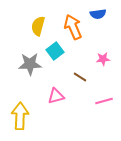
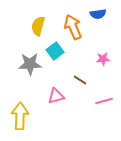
brown line: moved 3 px down
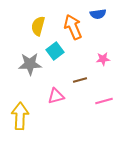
brown line: rotated 48 degrees counterclockwise
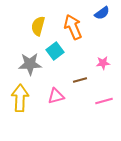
blue semicircle: moved 4 px right, 1 px up; rotated 28 degrees counterclockwise
pink star: moved 4 px down
yellow arrow: moved 18 px up
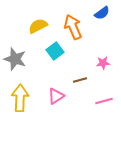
yellow semicircle: rotated 48 degrees clockwise
gray star: moved 15 px left, 5 px up; rotated 20 degrees clockwise
pink triangle: rotated 18 degrees counterclockwise
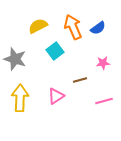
blue semicircle: moved 4 px left, 15 px down
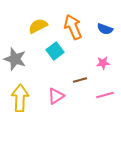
blue semicircle: moved 7 px right, 1 px down; rotated 56 degrees clockwise
pink line: moved 1 px right, 6 px up
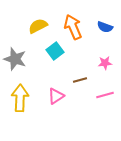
blue semicircle: moved 2 px up
pink star: moved 2 px right
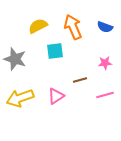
cyan square: rotated 30 degrees clockwise
yellow arrow: rotated 112 degrees counterclockwise
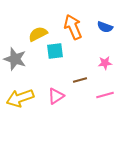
yellow semicircle: moved 8 px down
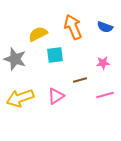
cyan square: moved 4 px down
pink star: moved 2 px left
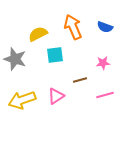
yellow arrow: moved 2 px right, 2 px down
